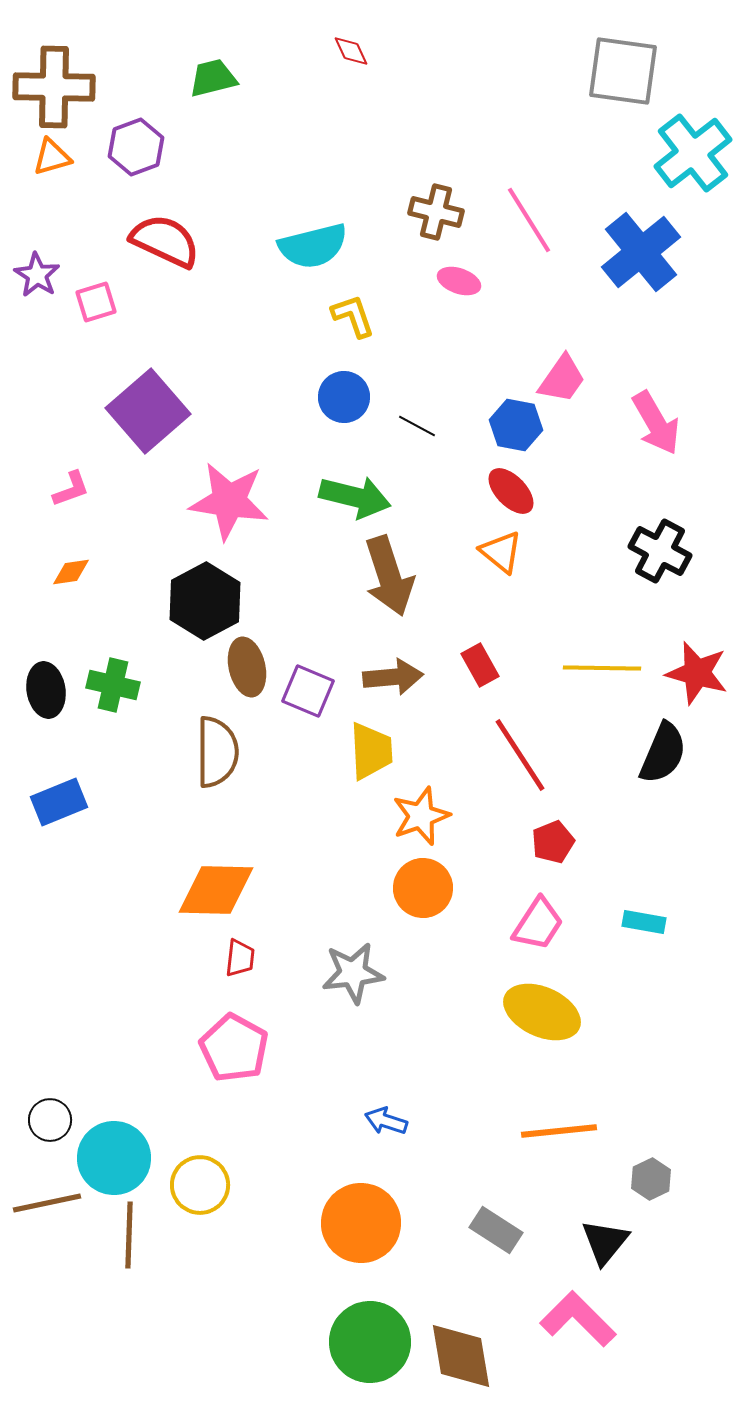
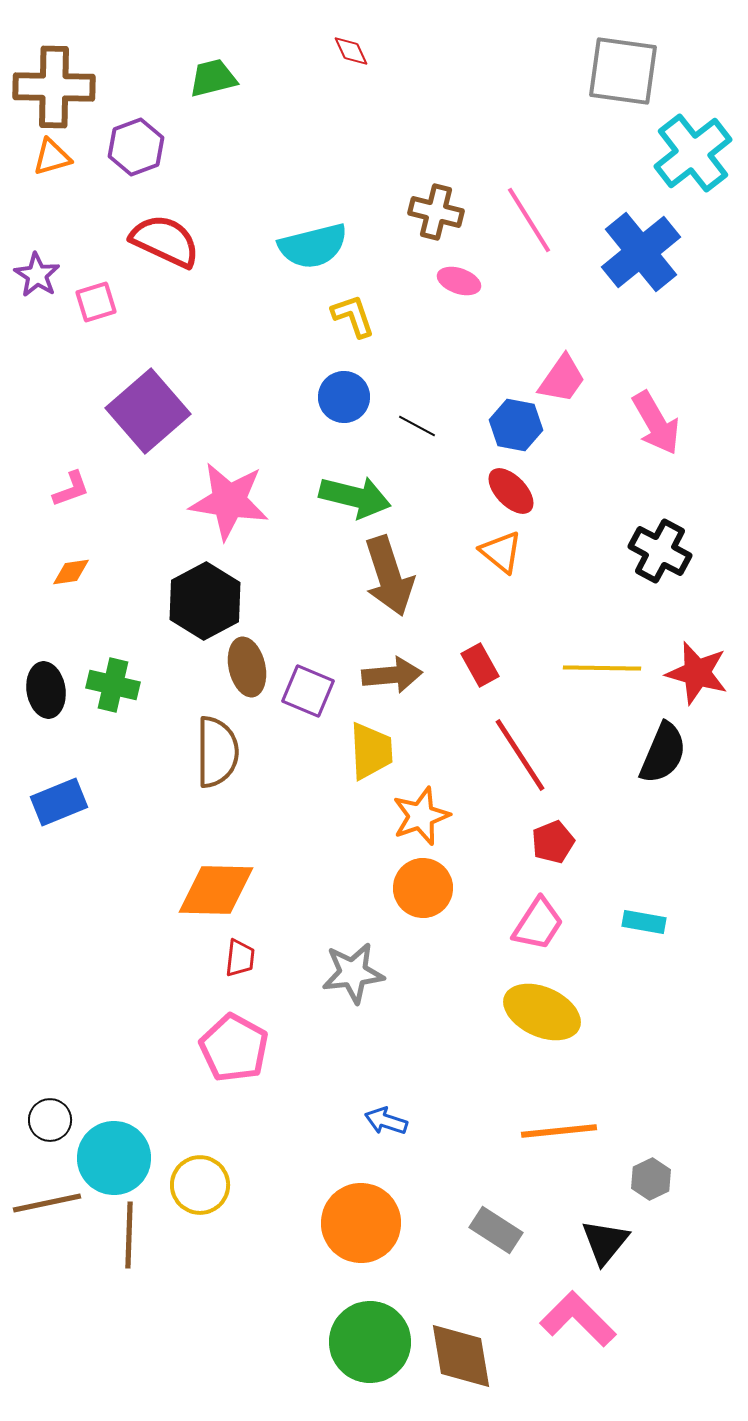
brown arrow at (393, 677): moved 1 px left, 2 px up
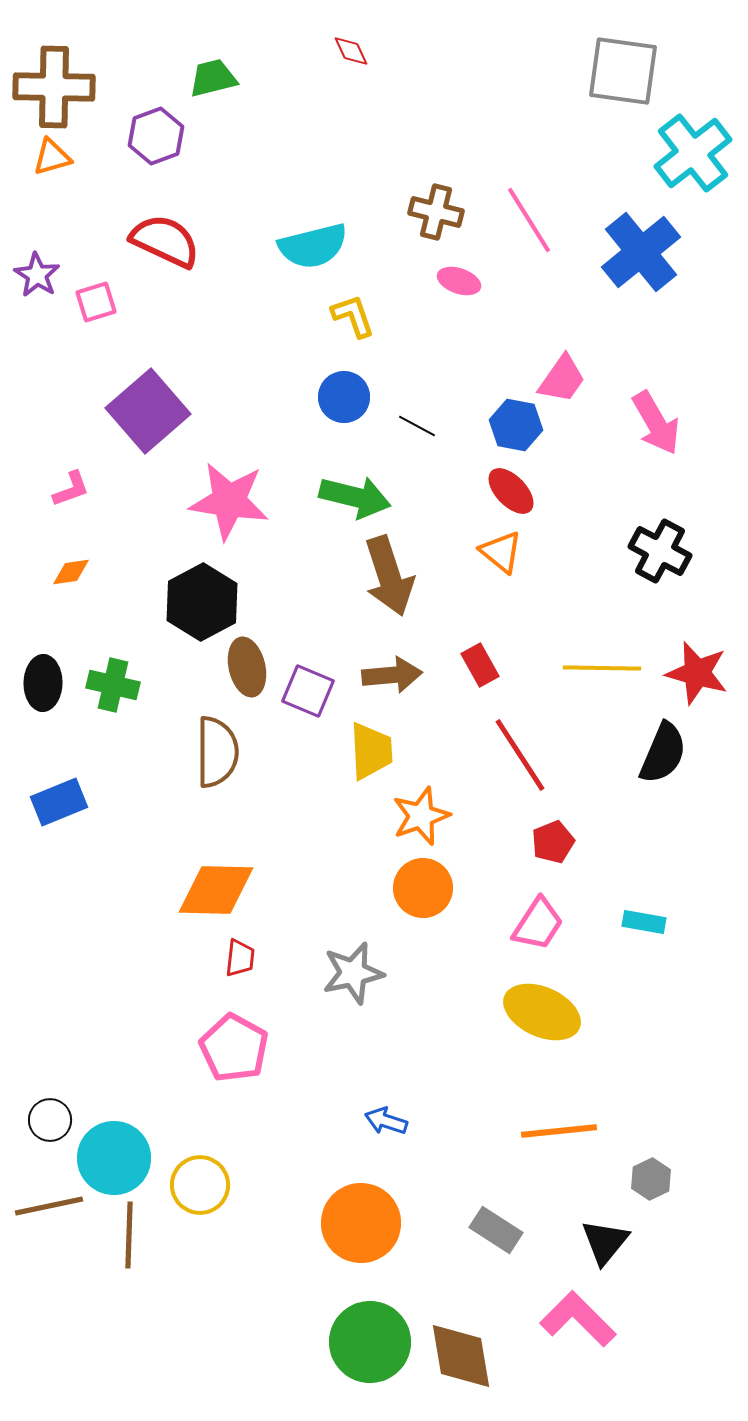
purple hexagon at (136, 147): moved 20 px right, 11 px up
black hexagon at (205, 601): moved 3 px left, 1 px down
black ellipse at (46, 690): moved 3 px left, 7 px up; rotated 10 degrees clockwise
gray star at (353, 973): rotated 6 degrees counterclockwise
brown line at (47, 1203): moved 2 px right, 3 px down
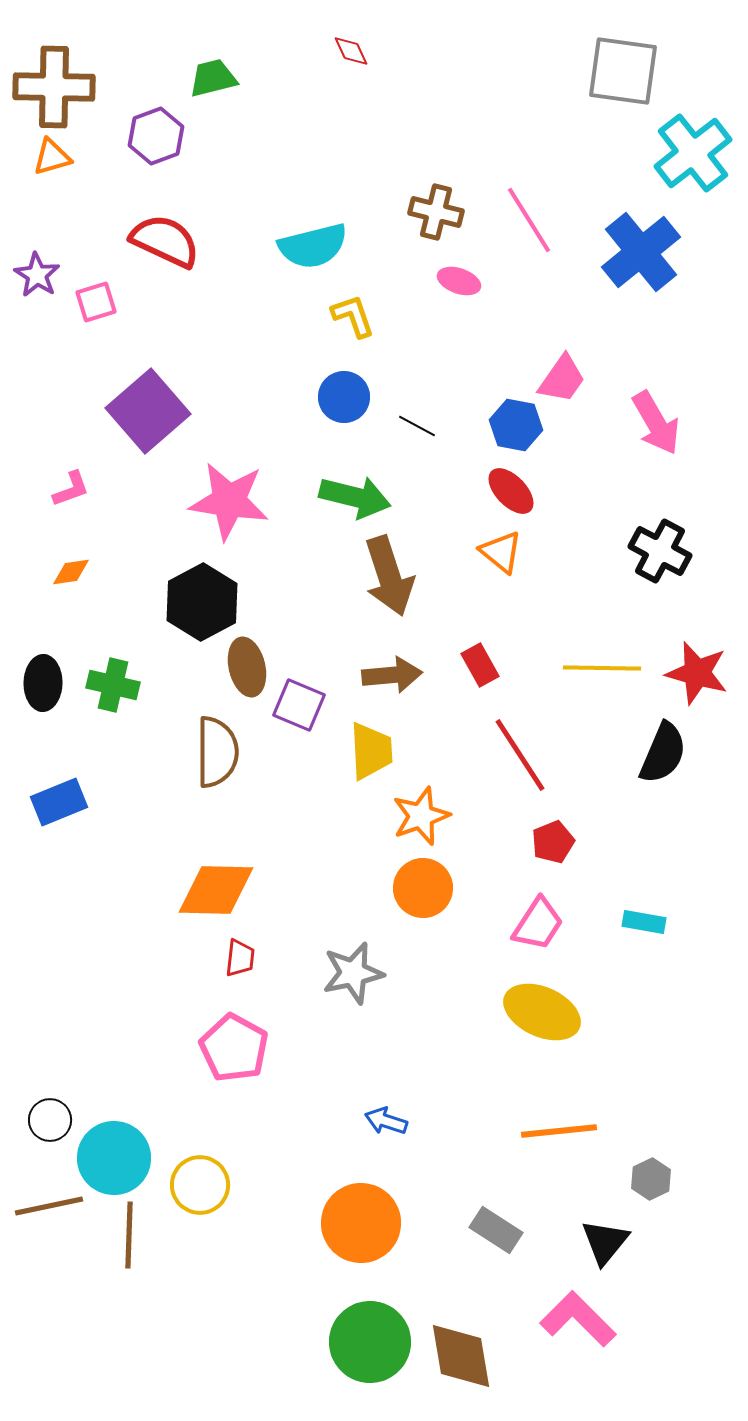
purple square at (308, 691): moved 9 px left, 14 px down
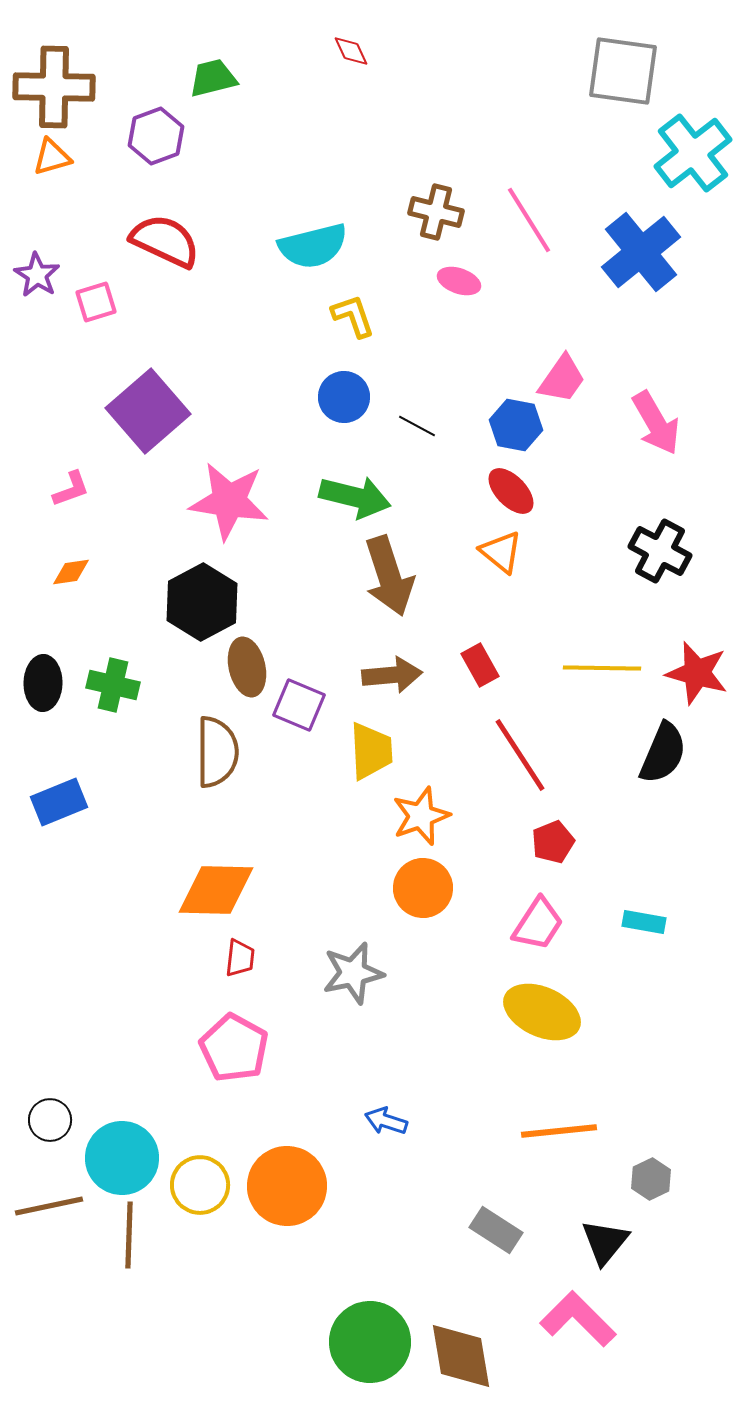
cyan circle at (114, 1158): moved 8 px right
orange circle at (361, 1223): moved 74 px left, 37 px up
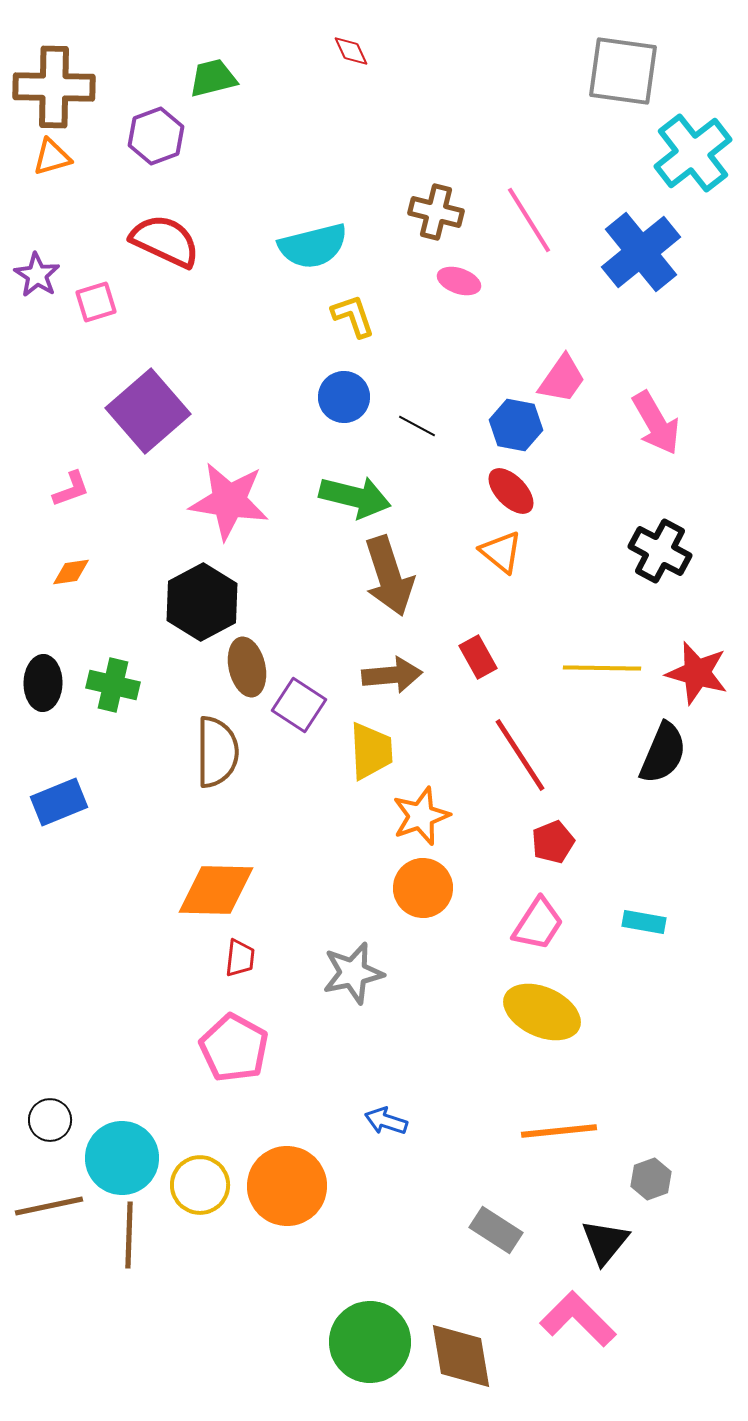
red rectangle at (480, 665): moved 2 px left, 8 px up
purple square at (299, 705): rotated 10 degrees clockwise
gray hexagon at (651, 1179): rotated 6 degrees clockwise
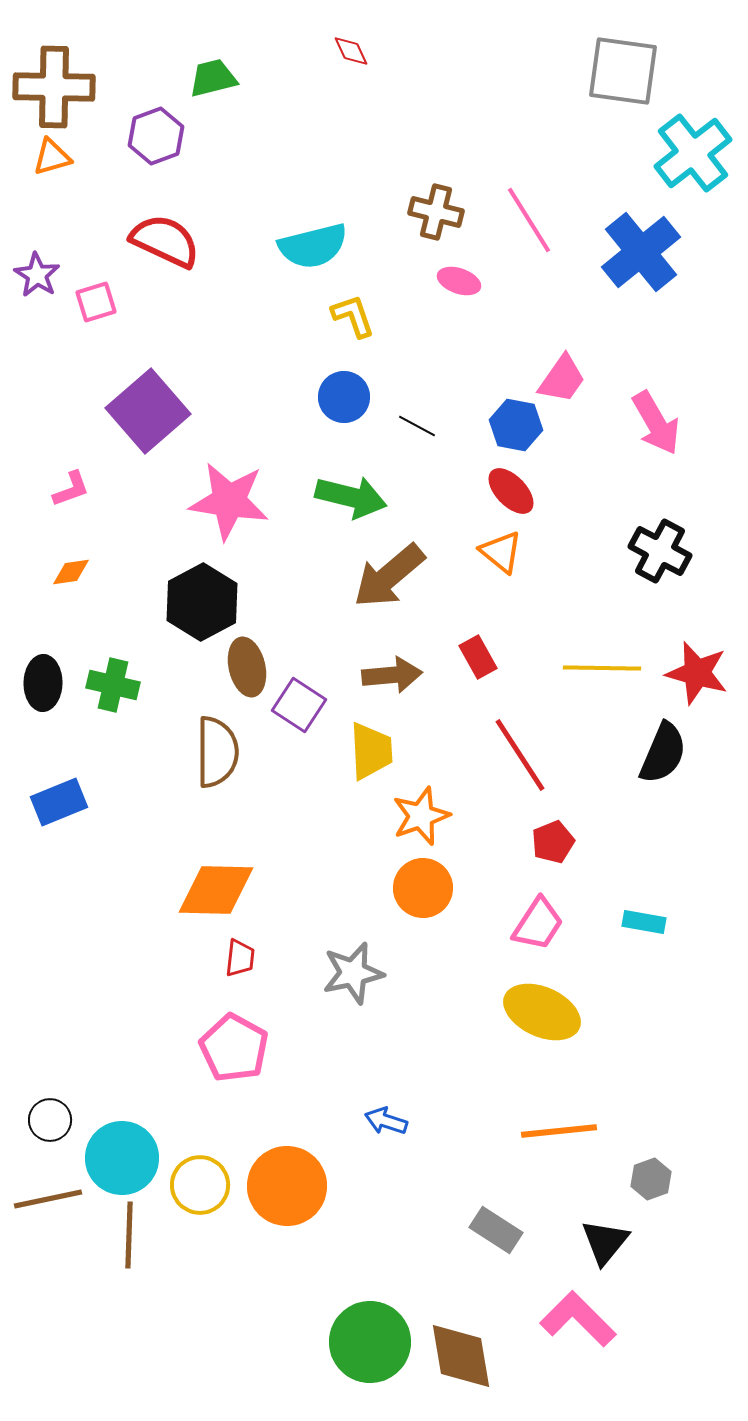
green arrow at (355, 497): moved 4 px left
brown arrow at (389, 576): rotated 68 degrees clockwise
brown line at (49, 1206): moved 1 px left, 7 px up
